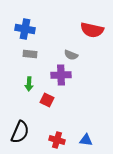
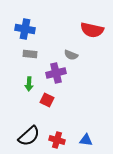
purple cross: moved 5 px left, 2 px up; rotated 12 degrees counterclockwise
black semicircle: moved 9 px right, 4 px down; rotated 25 degrees clockwise
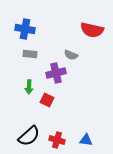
green arrow: moved 3 px down
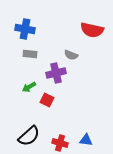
green arrow: rotated 56 degrees clockwise
red cross: moved 3 px right, 3 px down
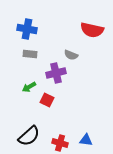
blue cross: moved 2 px right
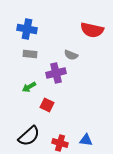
red square: moved 5 px down
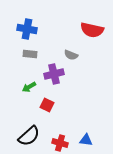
purple cross: moved 2 px left, 1 px down
